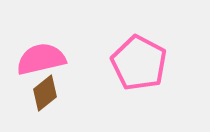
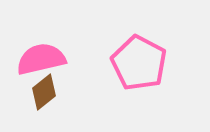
brown diamond: moved 1 px left, 1 px up
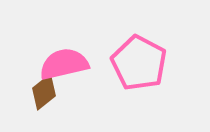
pink semicircle: moved 23 px right, 5 px down
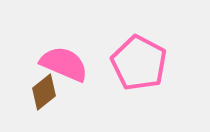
pink semicircle: rotated 36 degrees clockwise
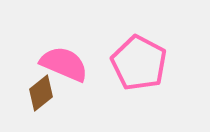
brown diamond: moved 3 px left, 1 px down
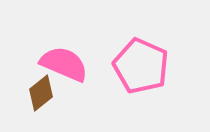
pink pentagon: moved 2 px right, 3 px down; rotated 4 degrees counterclockwise
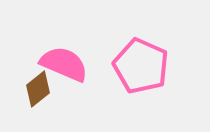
brown diamond: moved 3 px left, 4 px up
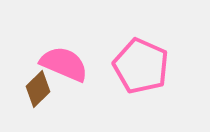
brown diamond: rotated 6 degrees counterclockwise
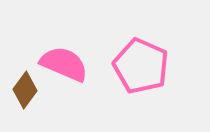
brown diamond: moved 13 px left, 1 px down; rotated 9 degrees counterclockwise
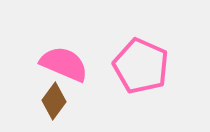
brown diamond: moved 29 px right, 11 px down
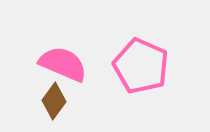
pink semicircle: moved 1 px left
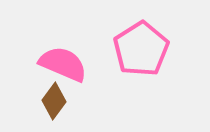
pink pentagon: moved 17 px up; rotated 16 degrees clockwise
